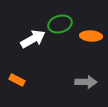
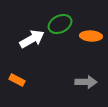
green ellipse: rotated 10 degrees counterclockwise
white arrow: moved 1 px left
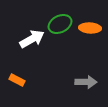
orange ellipse: moved 1 px left, 8 px up
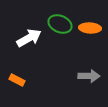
green ellipse: rotated 50 degrees clockwise
white arrow: moved 3 px left, 1 px up
gray arrow: moved 3 px right, 6 px up
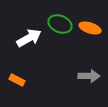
orange ellipse: rotated 15 degrees clockwise
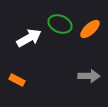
orange ellipse: moved 1 px down; rotated 60 degrees counterclockwise
